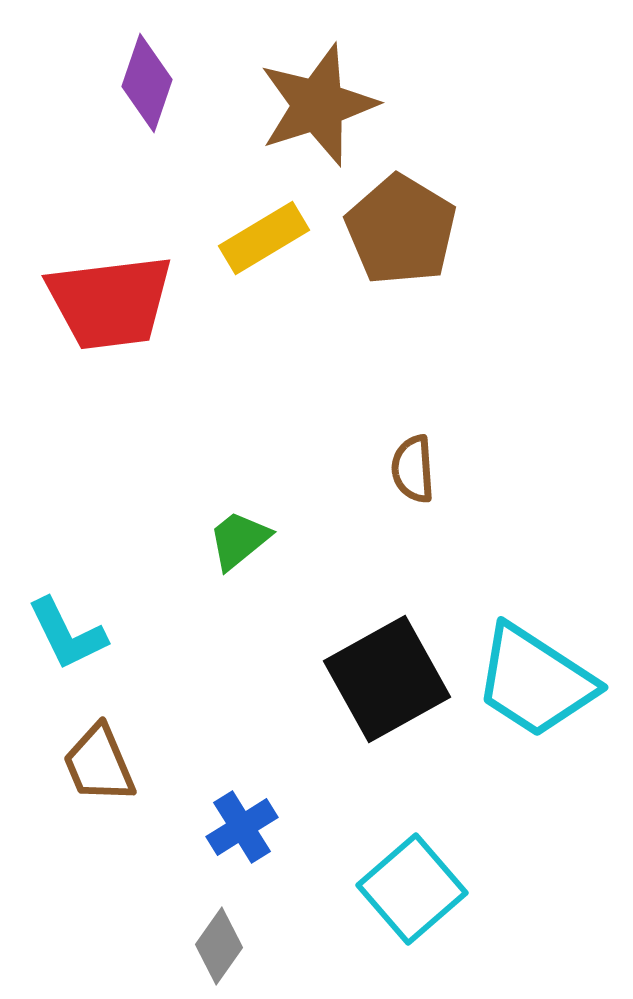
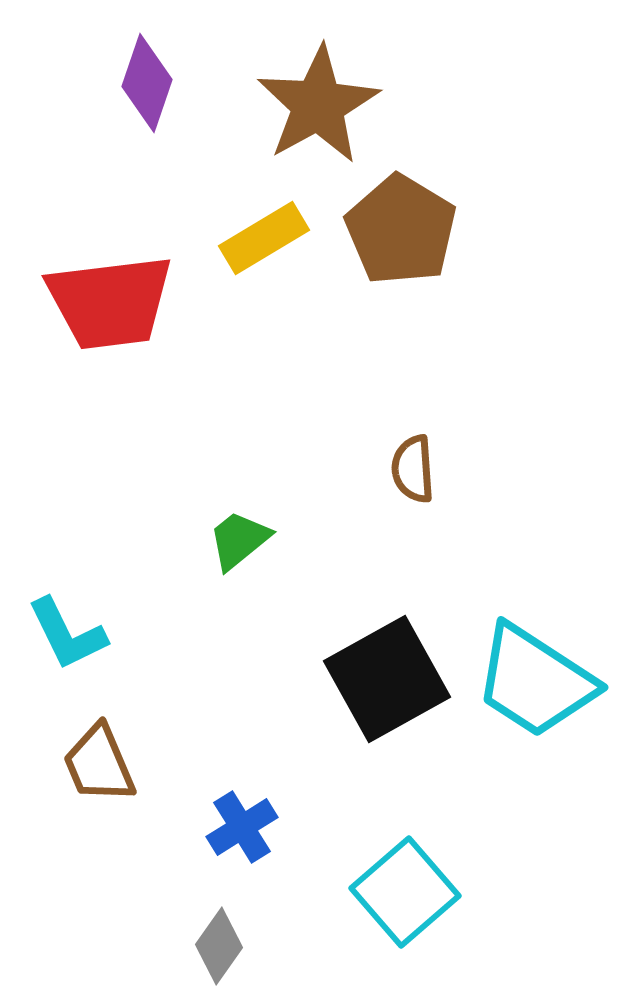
brown star: rotated 11 degrees counterclockwise
cyan square: moved 7 px left, 3 px down
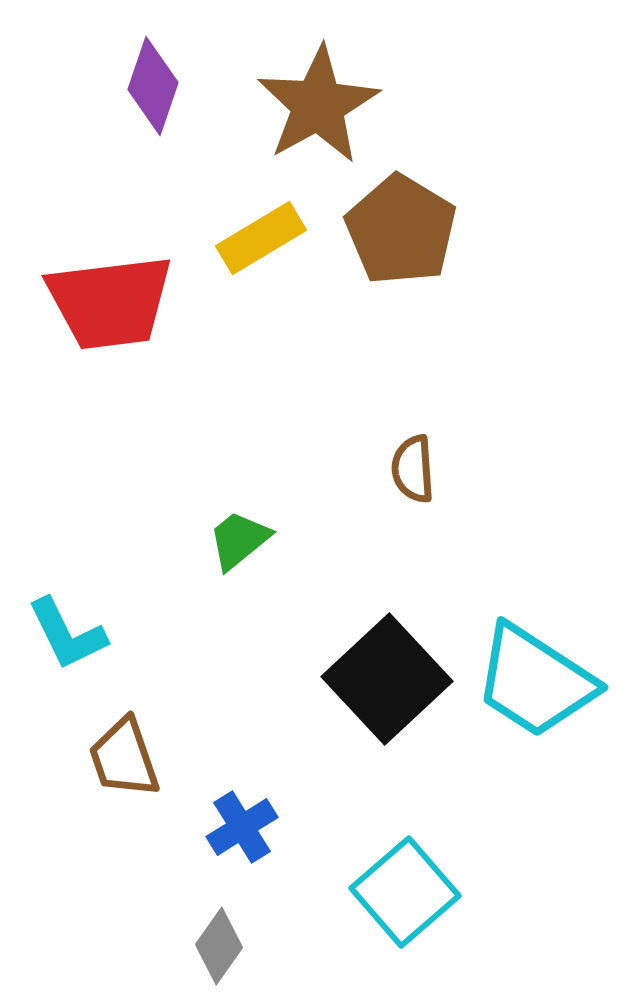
purple diamond: moved 6 px right, 3 px down
yellow rectangle: moved 3 px left
black square: rotated 14 degrees counterclockwise
brown trapezoid: moved 25 px right, 6 px up; rotated 4 degrees clockwise
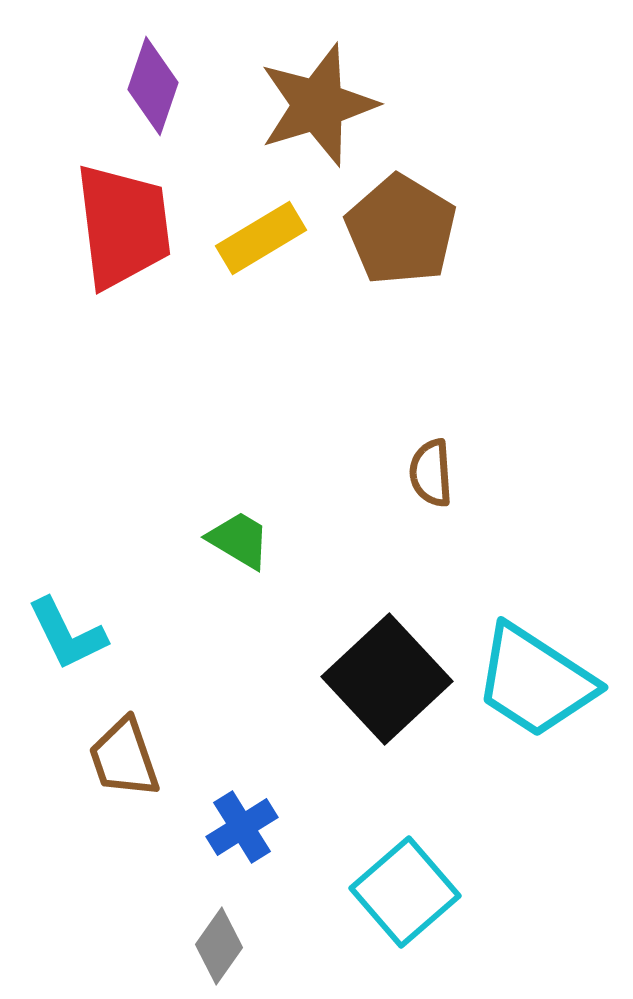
brown star: rotated 12 degrees clockwise
red trapezoid: moved 13 px right, 76 px up; rotated 90 degrees counterclockwise
brown semicircle: moved 18 px right, 4 px down
green trapezoid: rotated 70 degrees clockwise
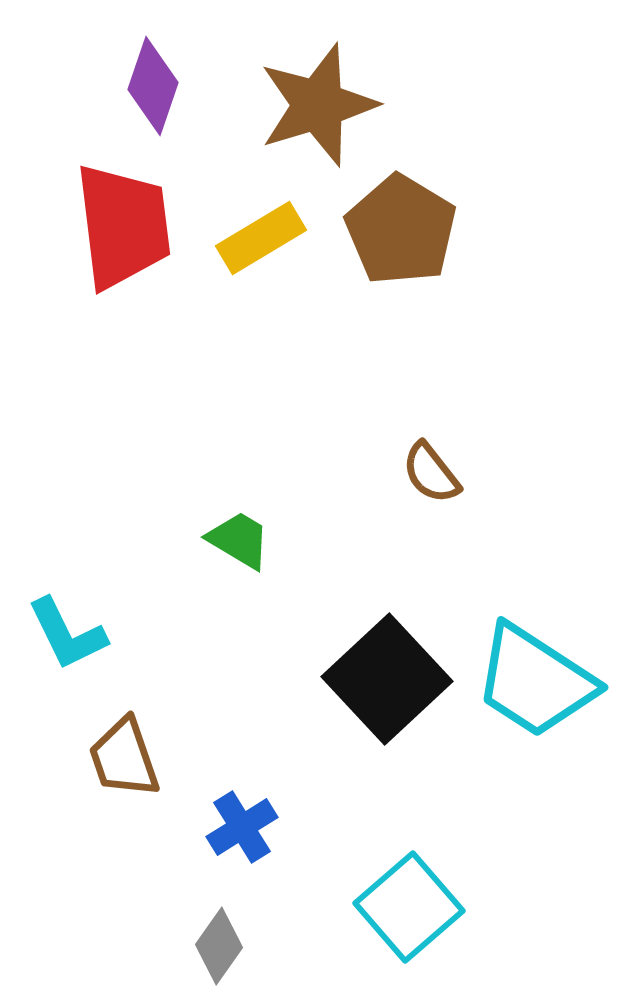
brown semicircle: rotated 34 degrees counterclockwise
cyan square: moved 4 px right, 15 px down
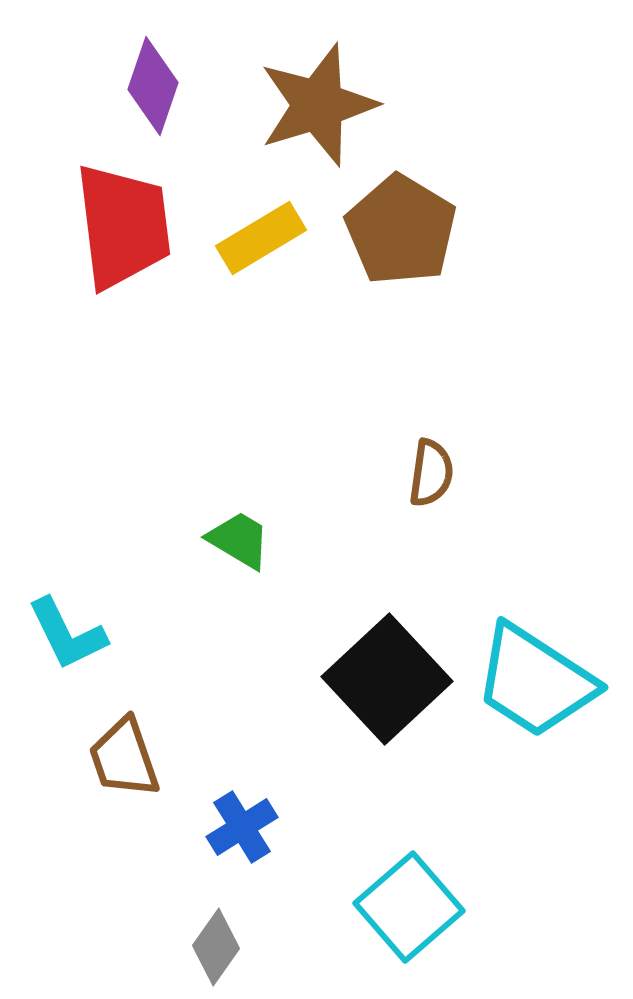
brown semicircle: rotated 134 degrees counterclockwise
gray diamond: moved 3 px left, 1 px down
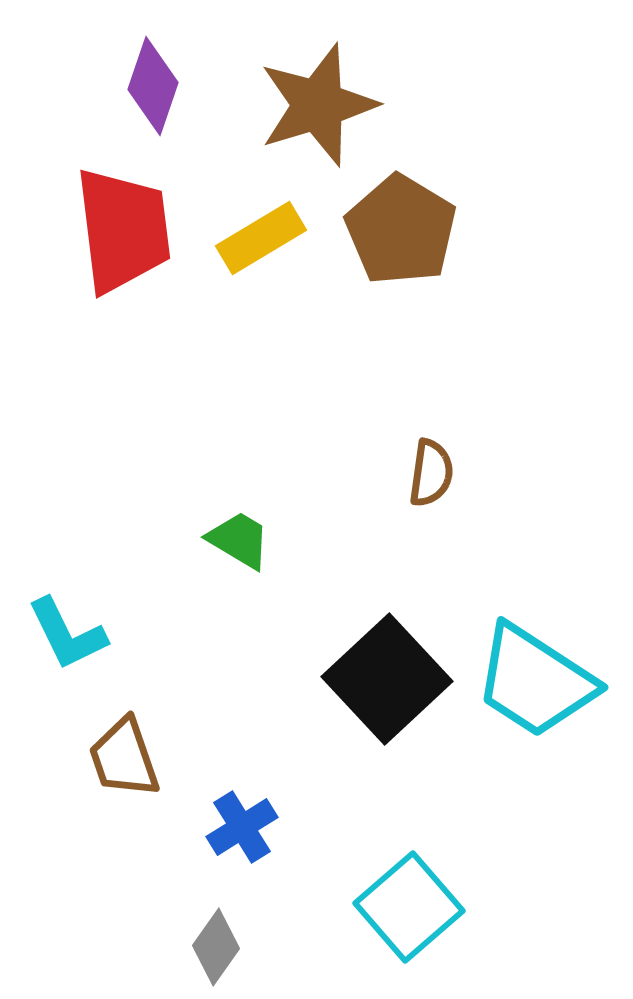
red trapezoid: moved 4 px down
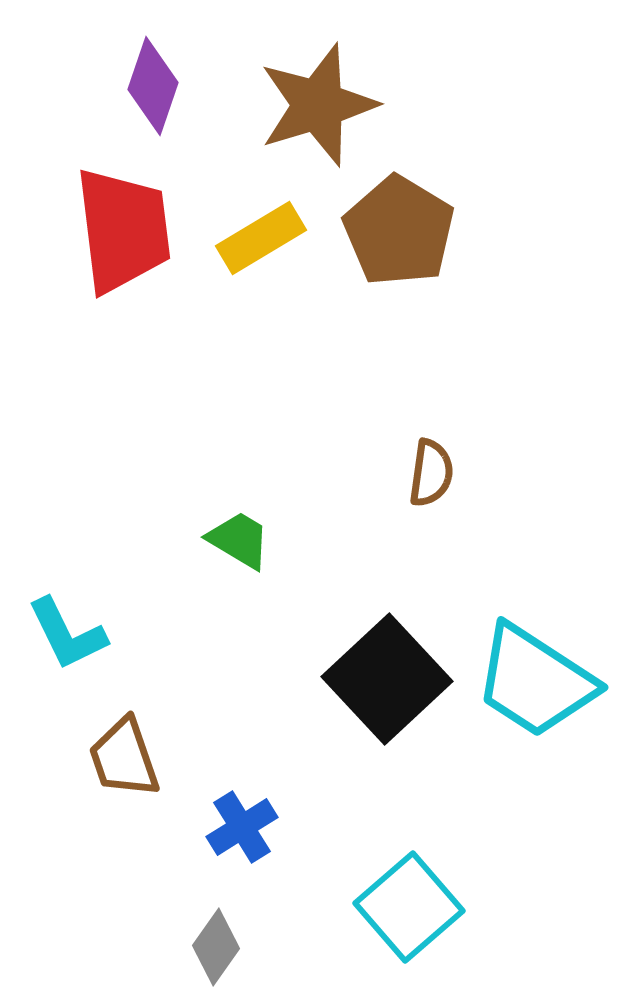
brown pentagon: moved 2 px left, 1 px down
